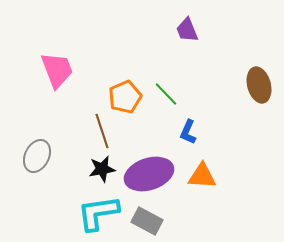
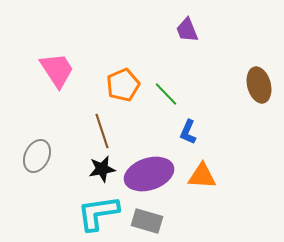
pink trapezoid: rotated 12 degrees counterclockwise
orange pentagon: moved 2 px left, 12 px up
gray rectangle: rotated 12 degrees counterclockwise
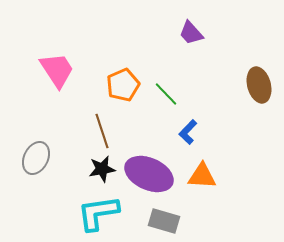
purple trapezoid: moved 4 px right, 3 px down; rotated 20 degrees counterclockwise
blue L-shape: rotated 20 degrees clockwise
gray ellipse: moved 1 px left, 2 px down
purple ellipse: rotated 42 degrees clockwise
gray rectangle: moved 17 px right
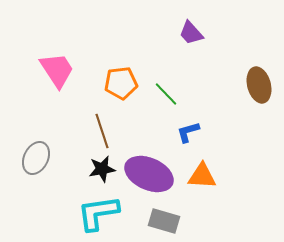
orange pentagon: moved 2 px left, 2 px up; rotated 16 degrees clockwise
blue L-shape: rotated 30 degrees clockwise
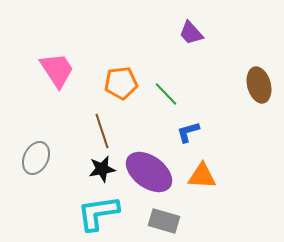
purple ellipse: moved 2 px up; rotated 12 degrees clockwise
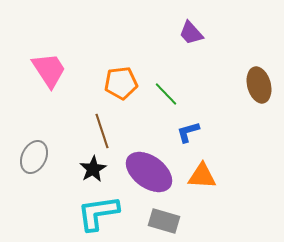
pink trapezoid: moved 8 px left
gray ellipse: moved 2 px left, 1 px up
black star: moved 9 px left; rotated 20 degrees counterclockwise
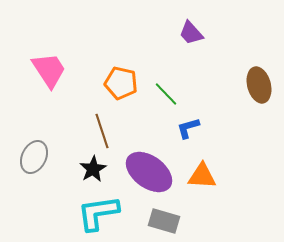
orange pentagon: rotated 20 degrees clockwise
blue L-shape: moved 4 px up
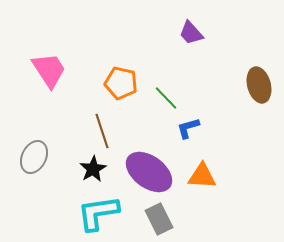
green line: moved 4 px down
gray rectangle: moved 5 px left, 2 px up; rotated 48 degrees clockwise
